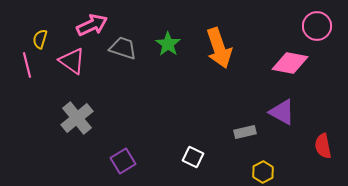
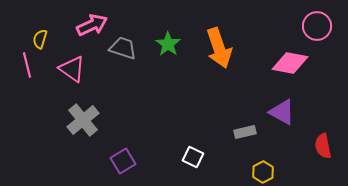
pink triangle: moved 8 px down
gray cross: moved 6 px right, 2 px down
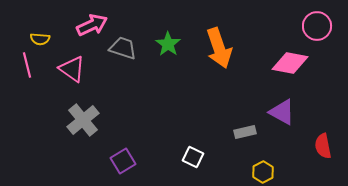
yellow semicircle: rotated 102 degrees counterclockwise
